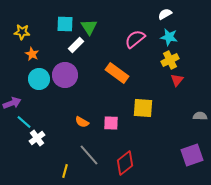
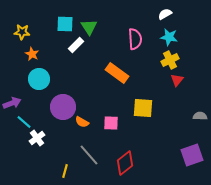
pink semicircle: rotated 125 degrees clockwise
purple circle: moved 2 px left, 32 px down
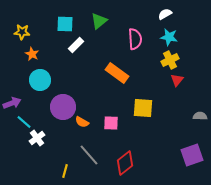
green triangle: moved 10 px right, 6 px up; rotated 24 degrees clockwise
cyan circle: moved 1 px right, 1 px down
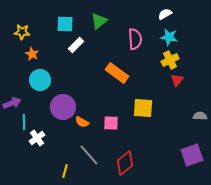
cyan line: rotated 49 degrees clockwise
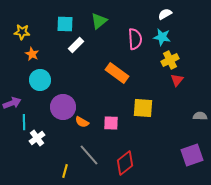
cyan star: moved 7 px left
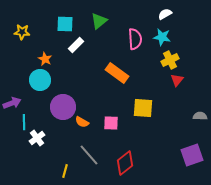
orange star: moved 13 px right, 5 px down
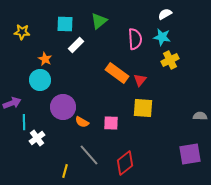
red triangle: moved 37 px left
purple square: moved 2 px left, 1 px up; rotated 10 degrees clockwise
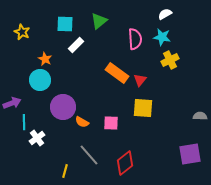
yellow star: rotated 21 degrees clockwise
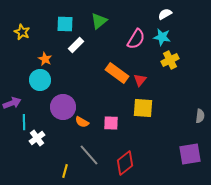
pink semicircle: moved 1 px right; rotated 35 degrees clockwise
gray semicircle: rotated 96 degrees clockwise
